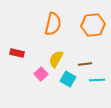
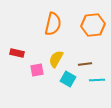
pink square: moved 4 px left, 4 px up; rotated 32 degrees clockwise
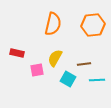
yellow semicircle: moved 1 px left, 1 px up
brown line: moved 1 px left
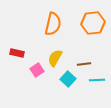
orange hexagon: moved 2 px up
pink square: rotated 24 degrees counterclockwise
cyan square: rotated 14 degrees clockwise
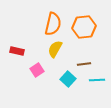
orange hexagon: moved 9 px left, 4 px down
red rectangle: moved 2 px up
yellow semicircle: moved 9 px up
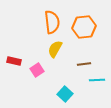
orange semicircle: moved 1 px left, 2 px up; rotated 20 degrees counterclockwise
red rectangle: moved 3 px left, 10 px down
cyan square: moved 3 px left, 15 px down
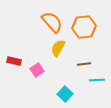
orange semicircle: rotated 35 degrees counterclockwise
yellow semicircle: moved 3 px right, 1 px up
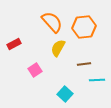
red rectangle: moved 17 px up; rotated 40 degrees counterclockwise
pink square: moved 2 px left
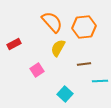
pink square: moved 2 px right
cyan line: moved 3 px right, 1 px down
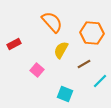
orange hexagon: moved 8 px right, 6 px down; rotated 10 degrees clockwise
yellow semicircle: moved 3 px right, 2 px down
brown line: rotated 24 degrees counterclockwise
pink square: rotated 16 degrees counterclockwise
cyan line: rotated 42 degrees counterclockwise
cyan square: rotated 21 degrees counterclockwise
